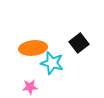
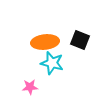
black square: moved 1 px right, 3 px up; rotated 30 degrees counterclockwise
orange ellipse: moved 12 px right, 6 px up
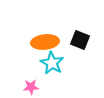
cyan star: rotated 15 degrees clockwise
pink star: moved 1 px right
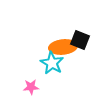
orange ellipse: moved 18 px right, 5 px down
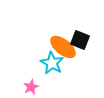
orange ellipse: rotated 44 degrees clockwise
pink star: rotated 21 degrees counterclockwise
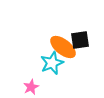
black square: rotated 30 degrees counterclockwise
cyan star: rotated 20 degrees clockwise
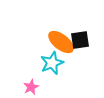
orange ellipse: moved 2 px left, 5 px up
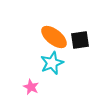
orange ellipse: moved 7 px left, 5 px up
pink star: rotated 21 degrees counterclockwise
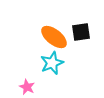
black square: moved 1 px right, 8 px up
pink star: moved 4 px left
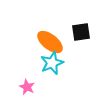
orange ellipse: moved 4 px left, 5 px down
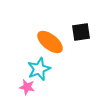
cyan star: moved 13 px left, 6 px down
pink star: rotated 14 degrees counterclockwise
